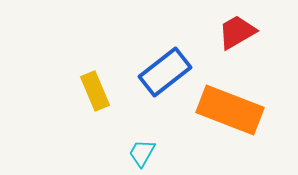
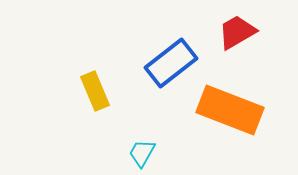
blue rectangle: moved 6 px right, 9 px up
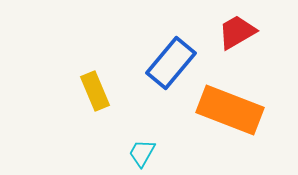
blue rectangle: rotated 12 degrees counterclockwise
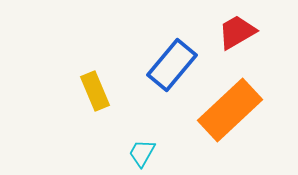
blue rectangle: moved 1 px right, 2 px down
orange rectangle: rotated 64 degrees counterclockwise
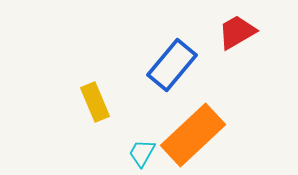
yellow rectangle: moved 11 px down
orange rectangle: moved 37 px left, 25 px down
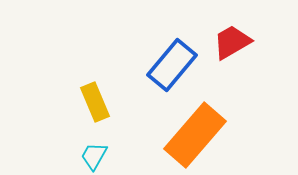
red trapezoid: moved 5 px left, 10 px down
orange rectangle: moved 2 px right; rotated 6 degrees counterclockwise
cyan trapezoid: moved 48 px left, 3 px down
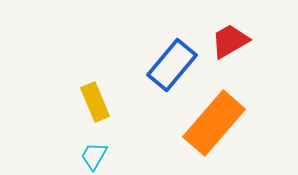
red trapezoid: moved 2 px left, 1 px up
orange rectangle: moved 19 px right, 12 px up
